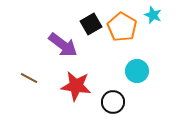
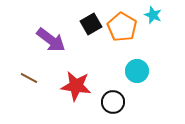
purple arrow: moved 12 px left, 5 px up
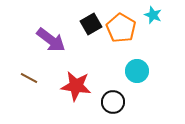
orange pentagon: moved 1 px left, 1 px down
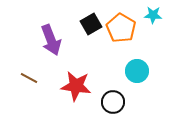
cyan star: rotated 18 degrees counterclockwise
purple arrow: rotated 32 degrees clockwise
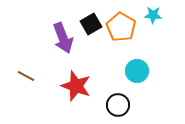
orange pentagon: moved 1 px up
purple arrow: moved 12 px right, 2 px up
brown line: moved 3 px left, 2 px up
red star: rotated 12 degrees clockwise
black circle: moved 5 px right, 3 px down
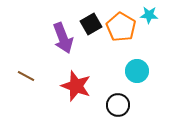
cyan star: moved 4 px left
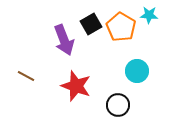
purple arrow: moved 1 px right, 2 px down
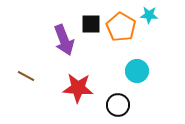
black square: rotated 30 degrees clockwise
red star: moved 2 px right, 2 px down; rotated 16 degrees counterclockwise
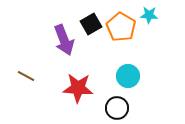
black square: rotated 30 degrees counterclockwise
cyan circle: moved 9 px left, 5 px down
black circle: moved 1 px left, 3 px down
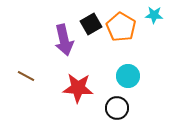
cyan star: moved 5 px right
purple arrow: rotated 8 degrees clockwise
